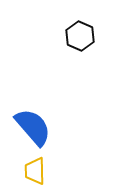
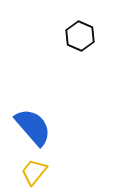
yellow trapezoid: moved 1 px left, 1 px down; rotated 40 degrees clockwise
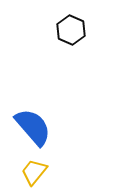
black hexagon: moved 9 px left, 6 px up
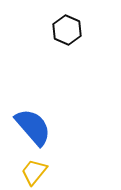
black hexagon: moved 4 px left
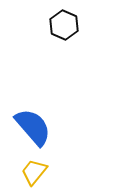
black hexagon: moved 3 px left, 5 px up
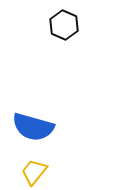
blue semicircle: rotated 147 degrees clockwise
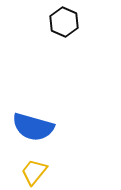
black hexagon: moved 3 px up
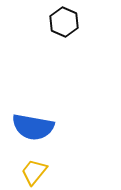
blue semicircle: rotated 6 degrees counterclockwise
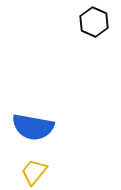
black hexagon: moved 30 px right
